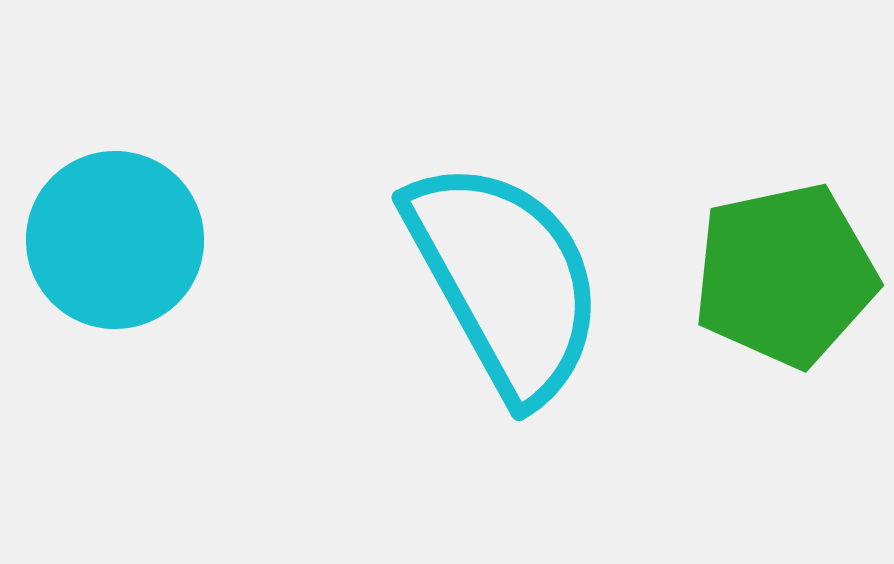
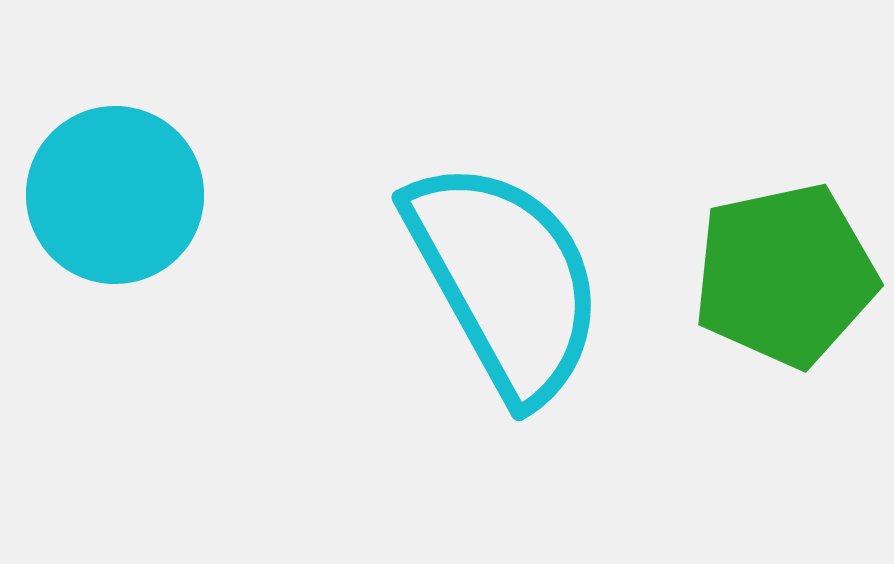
cyan circle: moved 45 px up
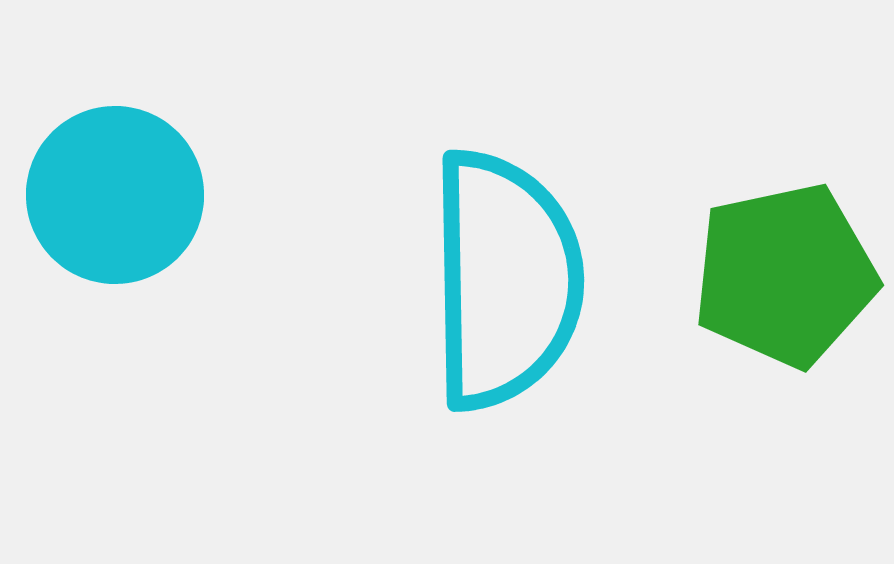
cyan semicircle: rotated 28 degrees clockwise
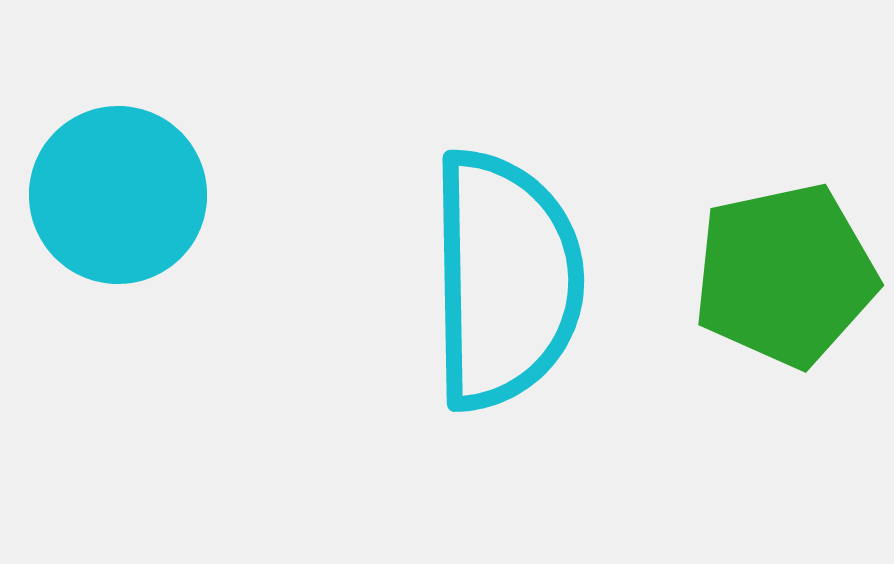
cyan circle: moved 3 px right
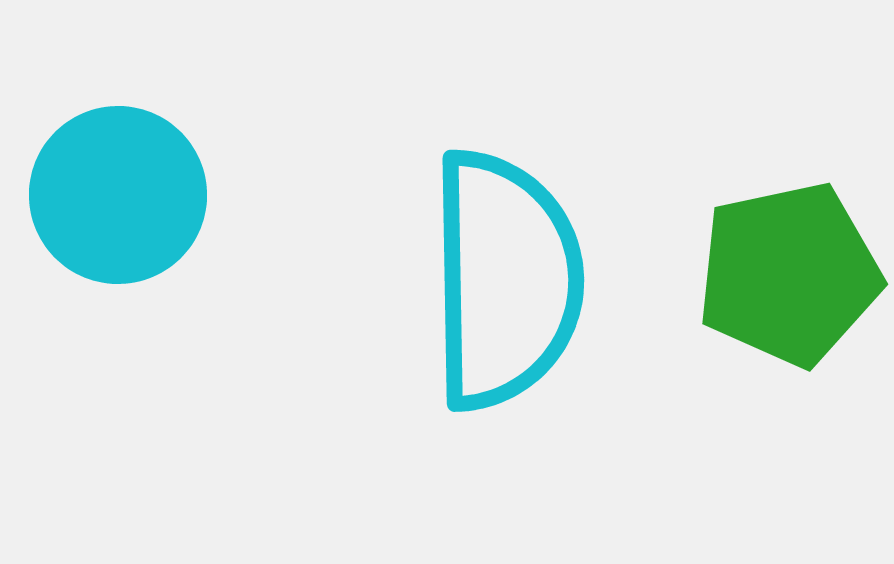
green pentagon: moved 4 px right, 1 px up
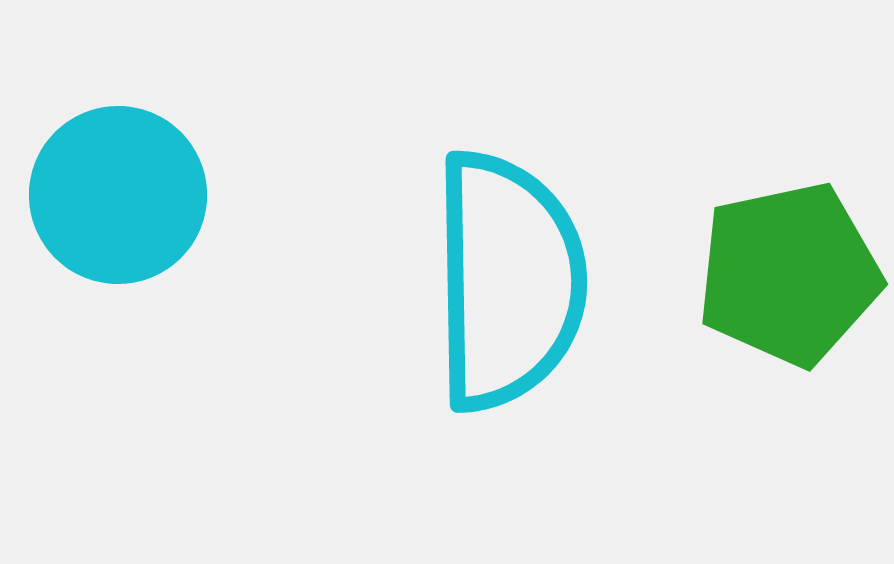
cyan semicircle: moved 3 px right, 1 px down
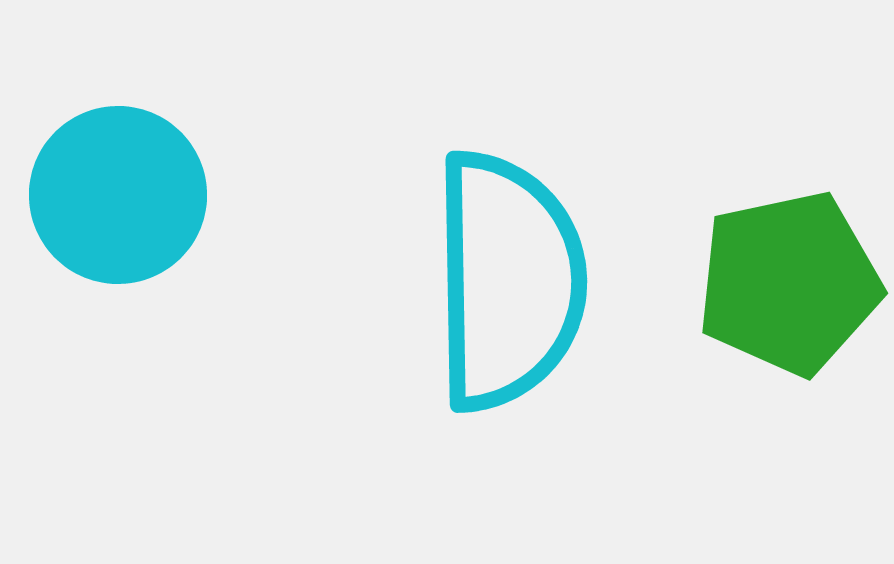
green pentagon: moved 9 px down
